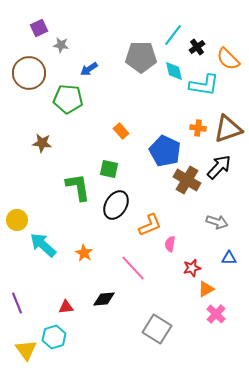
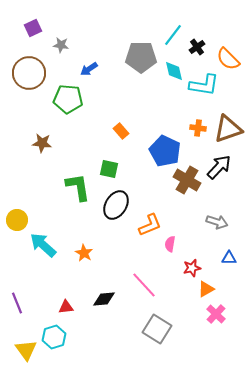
purple square: moved 6 px left
pink line: moved 11 px right, 17 px down
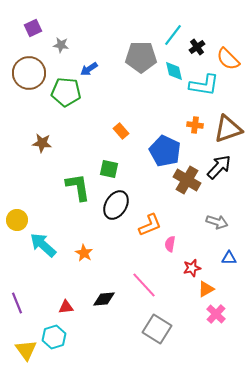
green pentagon: moved 2 px left, 7 px up
orange cross: moved 3 px left, 3 px up
